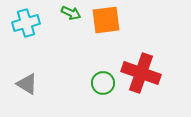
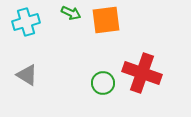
cyan cross: moved 1 px up
red cross: moved 1 px right
gray triangle: moved 9 px up
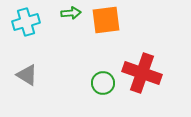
green arrow: rotated 30 degrees counterclockwise
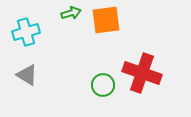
green arrow: rotated 12 degrees counterclockwise
cyan cross: moved 10 px down
green circle: moved 2 px down
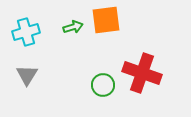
green arrow: moved 2 px right, 14 px down
gray triangle: rotated 30 degrees clockwise
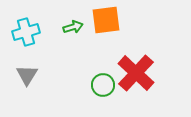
red cross: moved 6 px left; rotated 24 degrees clockwise
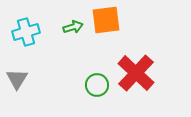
gray triangle: moved 10 px left, 4 px down
green circle: moved 6 px left
